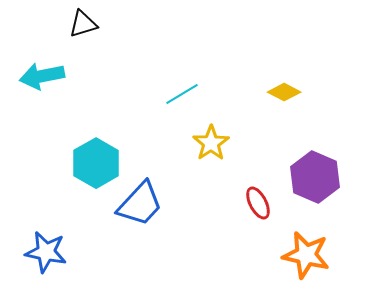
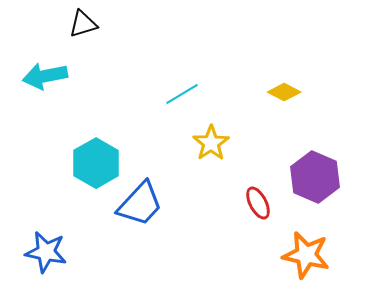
cyan arrow: moved 3 px right
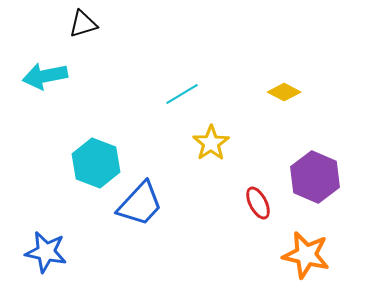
cyan hexagon: rotated 9 degrees counterclockwise
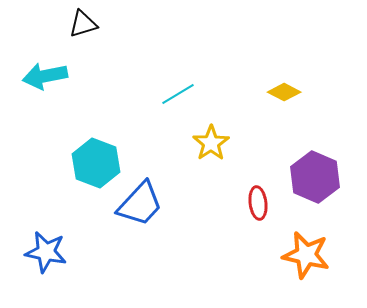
cyan line: moved 4 px left
red ellipse: rotated 20 degrees clockwise
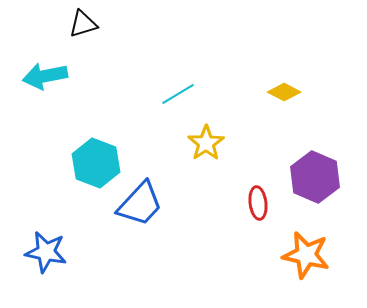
yellow star: moved 5 px left
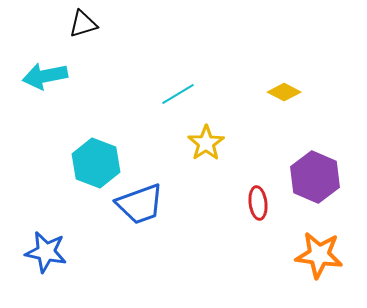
blue trapezoid: rotated 27 degrees clockwise
orange star: moved 13 px right; rotated 6 degrees counterclockwise
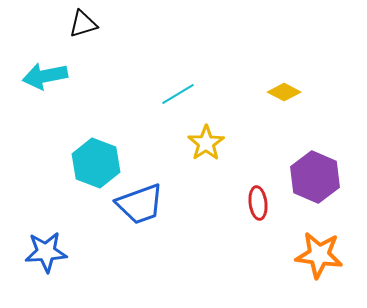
blue star: rotated 15 degrees counterclockwise
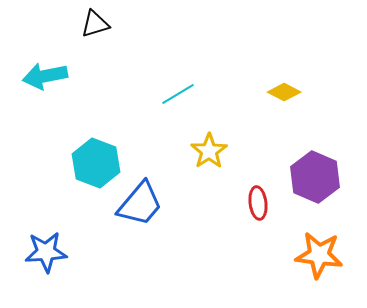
black triangle: moved 12 px right
yellow star: moved 3 px right, 8 px down
blue trapezoid: rotated 30 degrees counterclockwise
